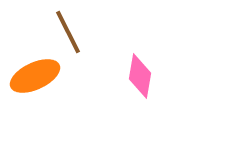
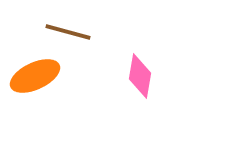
brown line: rotated 48 degrees counterclockwise
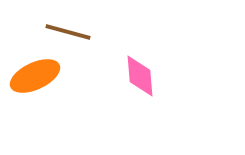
pink diamond: rotated 15 degrees counterclockwise
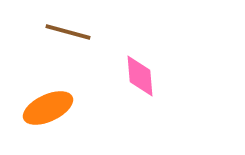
orange ellipse: moved 13 px right, 32 px down
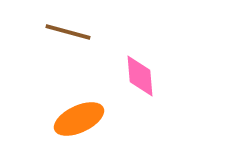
orange ellipse: moved 31 px right, 11 px down
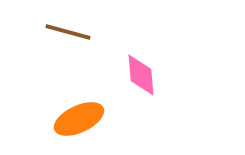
pink diamond: moved 1 px right, 1 px up
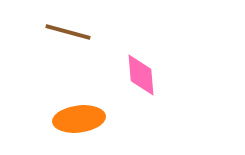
orange ellipse: rotated 18 degrees clockwise
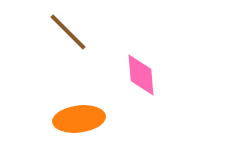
brown line: rotated 30 degrees clockwise
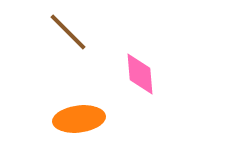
pink diamond: moved 1 px left, 1 px up
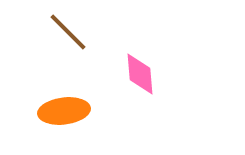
orange ellipse: moved 15 px left, 8 px up
